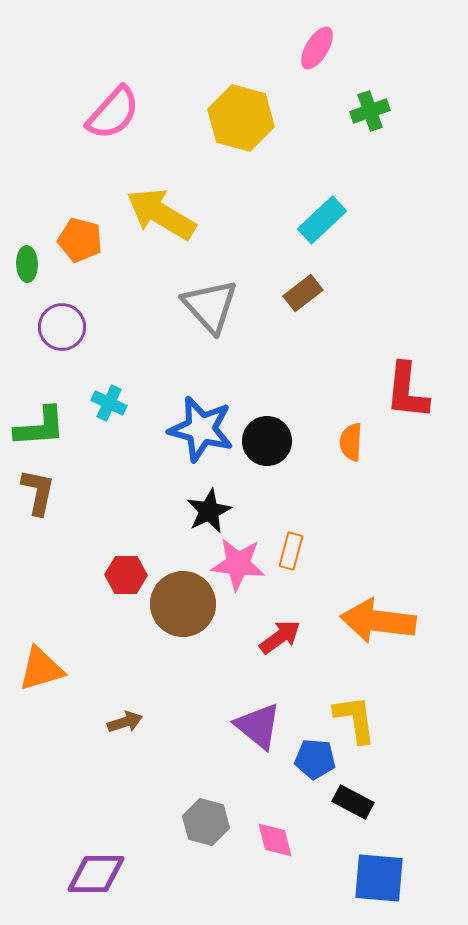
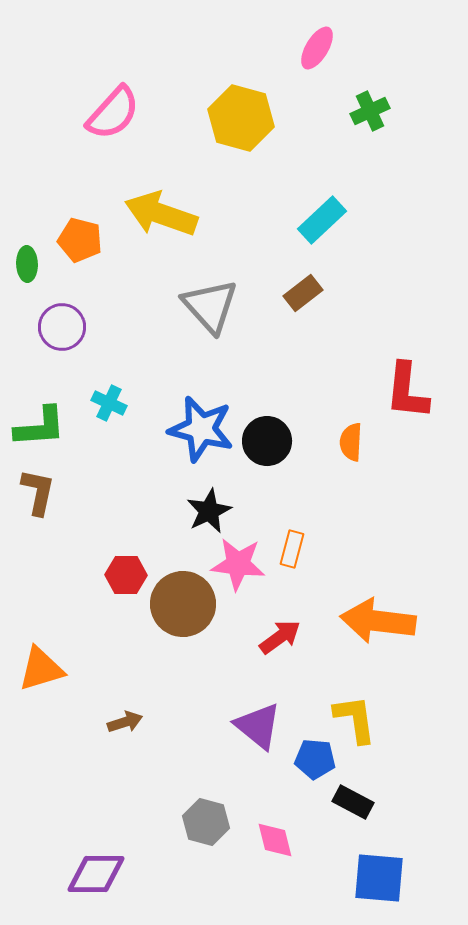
green cross: rotated 6 degrees counterclockwise
yellow arrow: rotated 12 degrees counterclockwise
orange rectangle: moved 1 px right, 2 px up
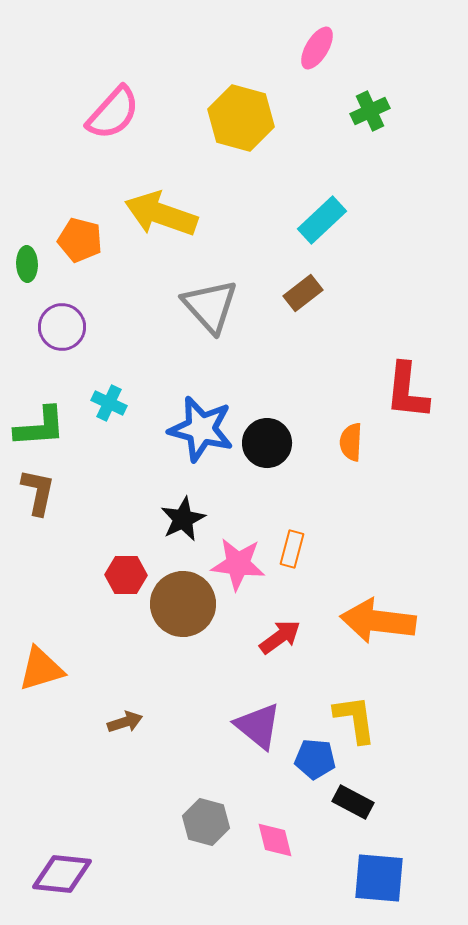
black circle: moved 2 px down
black star: moved 26 px left, 8 px down
purple diamond: moved 34 px left; rotated 6 degrees clockwise
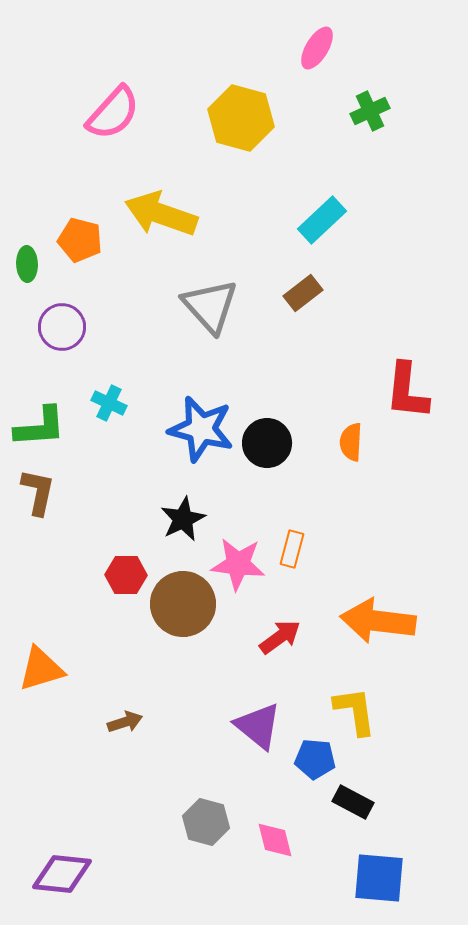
yellow L-shape: moved 8 px up
